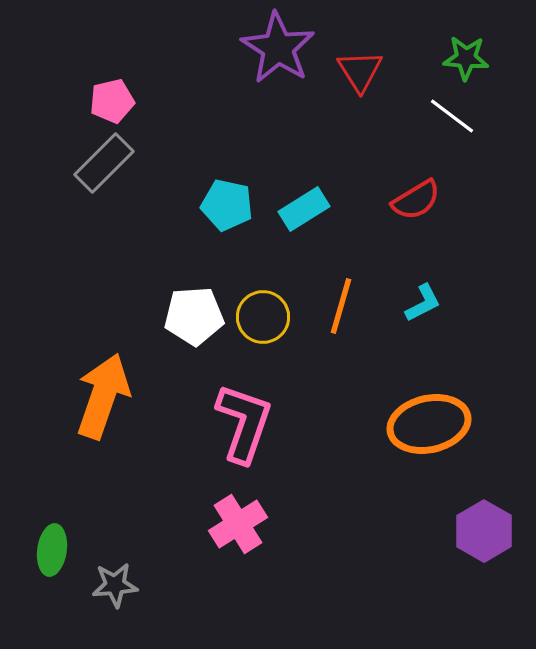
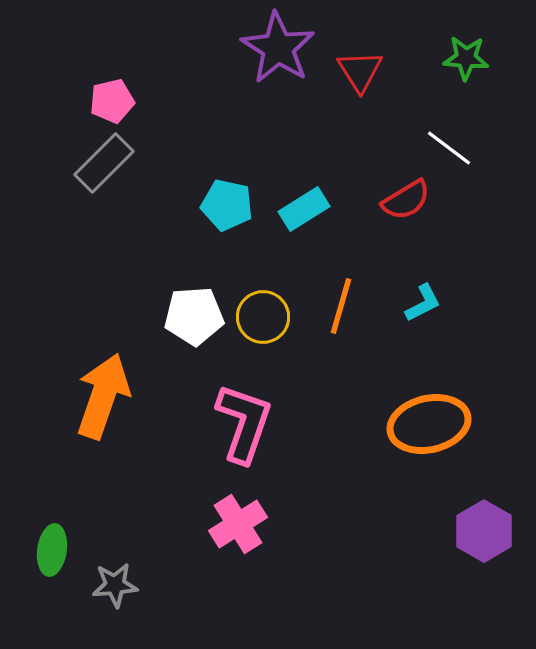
white line: moved 3 px left, 32 px down
red semicircle: moved 10 px left
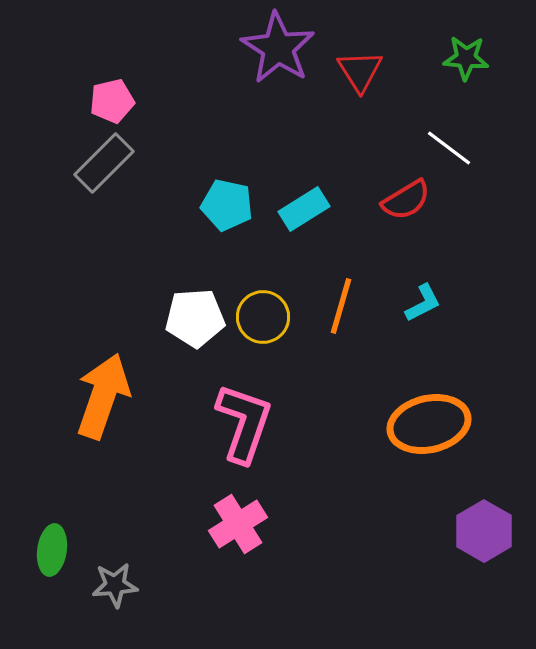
white pentagon: moved 1 px right, 2 px down
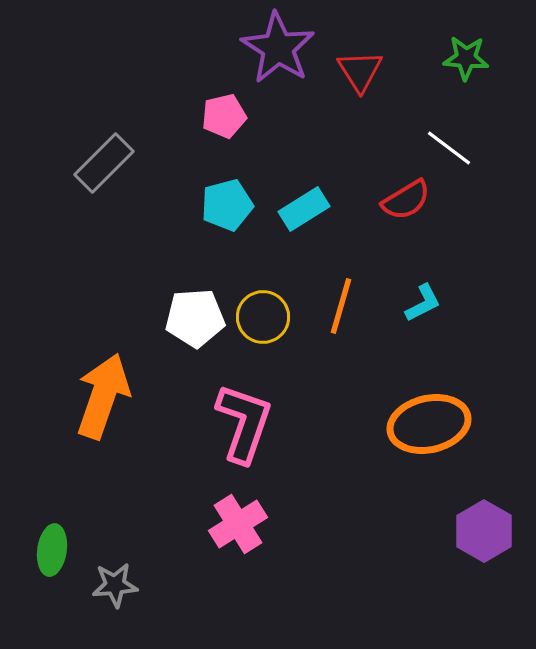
pink pentagon: moved 112 px right, 15 px down
cyan pentagon: rotated 27 degrees counterclockwise
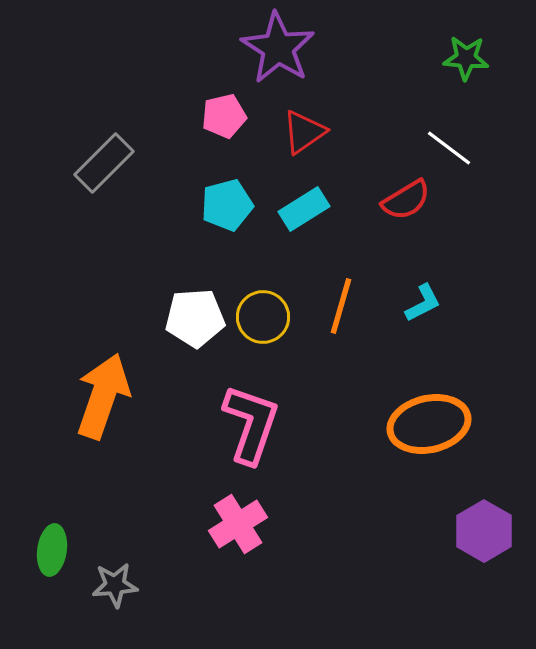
red triangle: moved 56 px left, 61 px down; rotated 27 degrees clockwise
pink L-shape: moved 7 px right, 1 px down
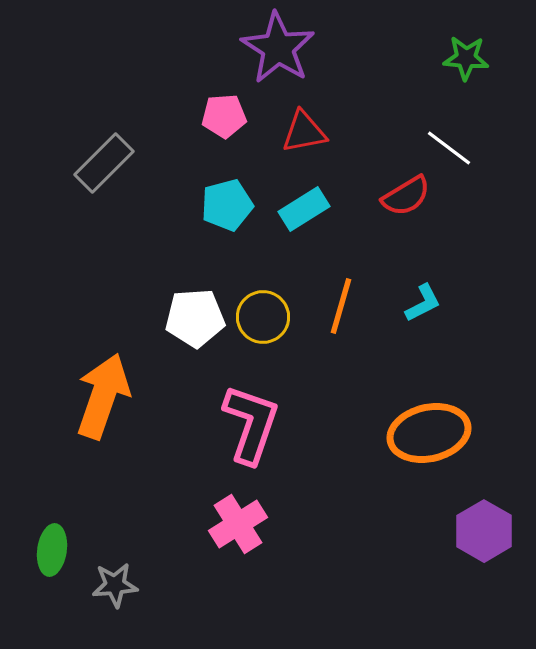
pink pentagon: rotated 9 degrees clockwise
red triangle: rotated 24 degrees clockwise
red semicircle: moved 4 px up
orange ellipse: moved 9 px down
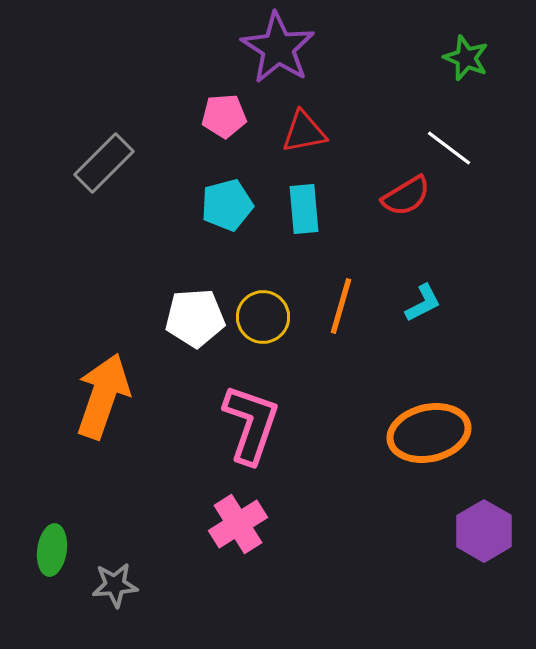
green star: rotated 18 degrees clockwise
cyan rectangle: rotated 63 degrees counterclockwise
